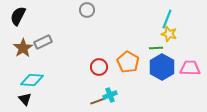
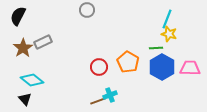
cyan diamond: rotated 35 degrees clockwise
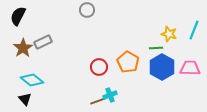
cyan line: moved 27 px right, 11 px down
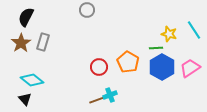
black semicircle: moved 8 px right, 1 px down
cyan line: rotated 54 degrees counterclockwise
gray rectangle: rotated 48 degrees counterclockwise
brown star: moved 2 px left, 5 px up
pink trapezoid: rotated 35 degrees counterclockwise
brown line: moved 1 px left, 1 px up
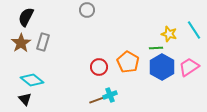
pink trapezoid: moved 1 px left, 1 px up
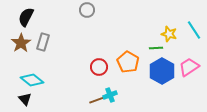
blue hexagon: moved 4 px down
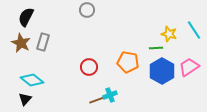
brown star: rotated 12 degrees counterclockwise
orange pentagon: rotated 20 degrees counterclockwise
red circle: moved 10 px left
black triangle: rotated 24 degrees clockwise
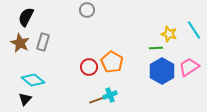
brown star: moved 1 px left
orange pentagon: moved 16 px left; rotated 20 degrees clockwise
cyan diamond: moved 1 px right
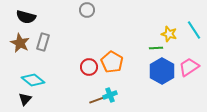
black semicircle: rotated 102 degrees counterclockwise
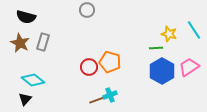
orange pentagon: moved 2 px left; rotated 15 degrees counterclockwise
